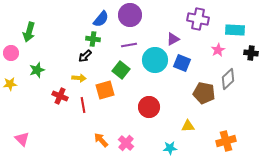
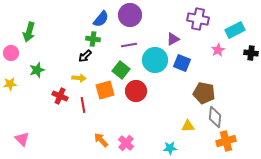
cyan rectangle: rotated 30 degrees counterclockwise
gray diamond: moved 13 px left, 38 px down; rotated 40 degrees counterclockwise
red circle: moved 13 px left, 16 px up
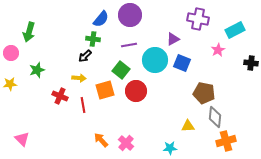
black cross: moved 10 px down
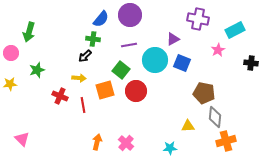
orange arrow: moved 4 px left, 2 px down; rotated 56 degrees clockwise
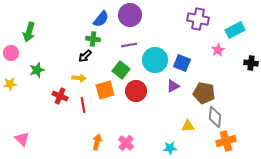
purple triangle: moved 47 px down
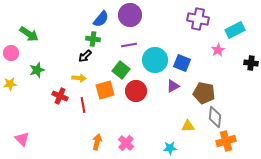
green arrow: moved 2 px down; rotated 72 degrees counterclockwise
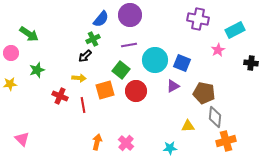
green cross: rotated 32 degrees counterclockwise
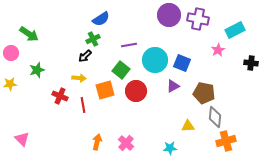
purple circle: moved 39 px right
blue semicircle: rotated 18 degrees clockwise
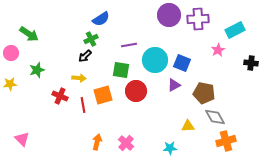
purple cross: rotated 15 degrees counterclockwise
green cross: moved 2 px left
green square: rotated 30 degrees counterclockwise
purple triangle: moved 1 px right, 1 px up
orange square: moved 2 px left, 5 px down
gray diamond: rotated 35 degrees counterclockwise
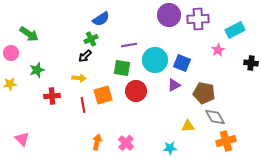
green square: moved 1 px right, 2 px up
red cross: moved 8 px left; rotated 28 degrees counterclockwise
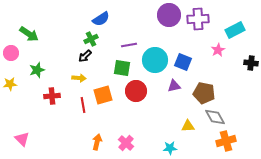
blue square: moved 1 px right, 1 px up
purple triangle: moved 1 px down; rotated 16 degrees clockwise
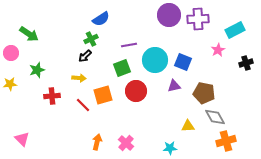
black cross: moved 5 px left; rotated 24 degrees counterclockwise
green square: rotated 30 degrees counterclockwise
red line: rotated 35 degrees counterclockwise
